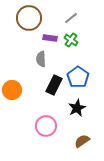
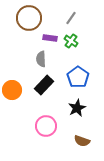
gray line: rotated 16 degrees counterclockwise
green cross: moved 1 px down
black rectangle: moved 10 px left; rotated 18 degrees clockwise
brown semicircle: rotated 126 degrees counterclockwise
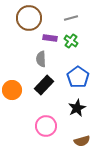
gray line: rotated 40 degrees clockwise
brown semicircle: rotated 35 degrees counterclockwise
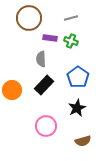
green cross: rotated 16 degrees counterclockwise
brown semicircle: moved 1 px right
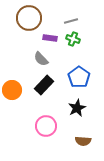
gray line: moved 3 px down
green cross: moved 2 px right, 2 px up
gray semicircle: rotated 42 degrees counterclockwise
blue pentagon: moved 1 px right
brown semicircle: rotated 21 degrees clockwise
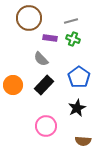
orange circle: moved 1 px right, 5 px up
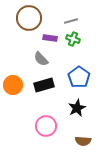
black rectangle: rotated 30 degrees clockwise
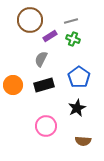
brown circle: moved 1 px right, 2 px down
purple rectangle: moved 2 px up; rotated 40 degrees counterclockwise
gray semicircle: rotated 70 degrees clockwise
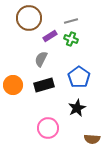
brown circle: moved 1 px left, 2 px up
green cross: moved 2 px left
pink circle: moved 2 px right, 2 px down
brown semicircle: moved 9 px right, 2 px up
